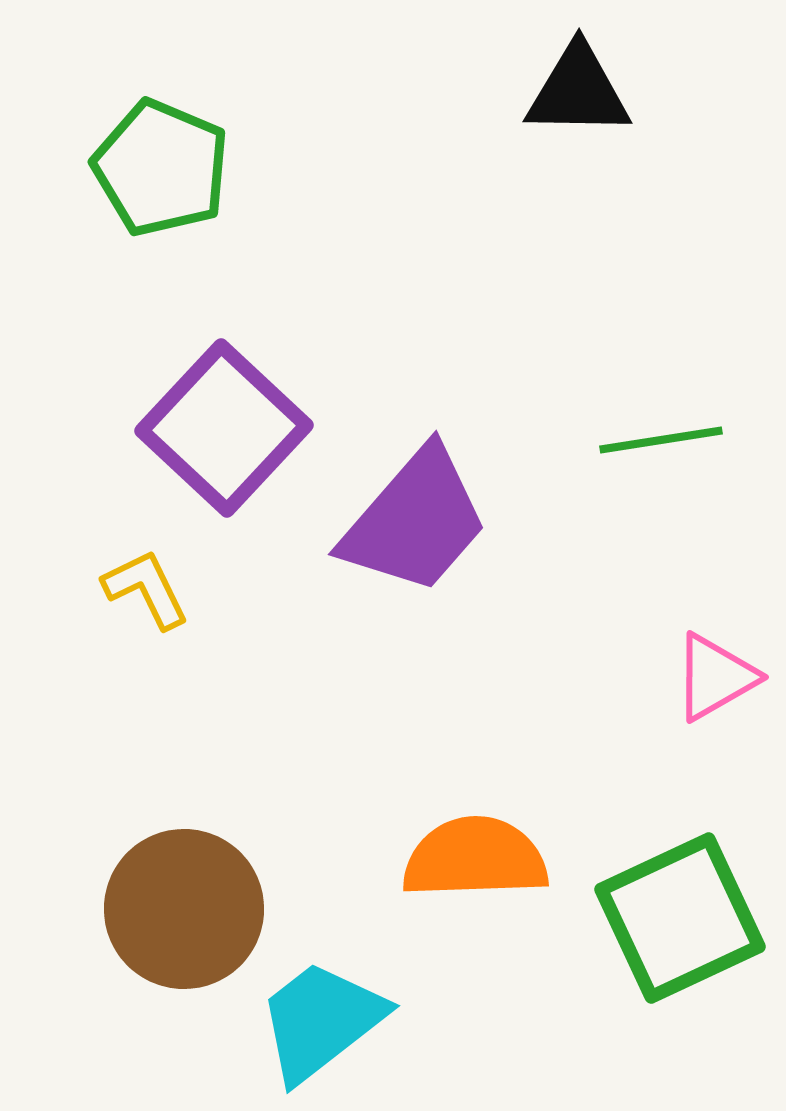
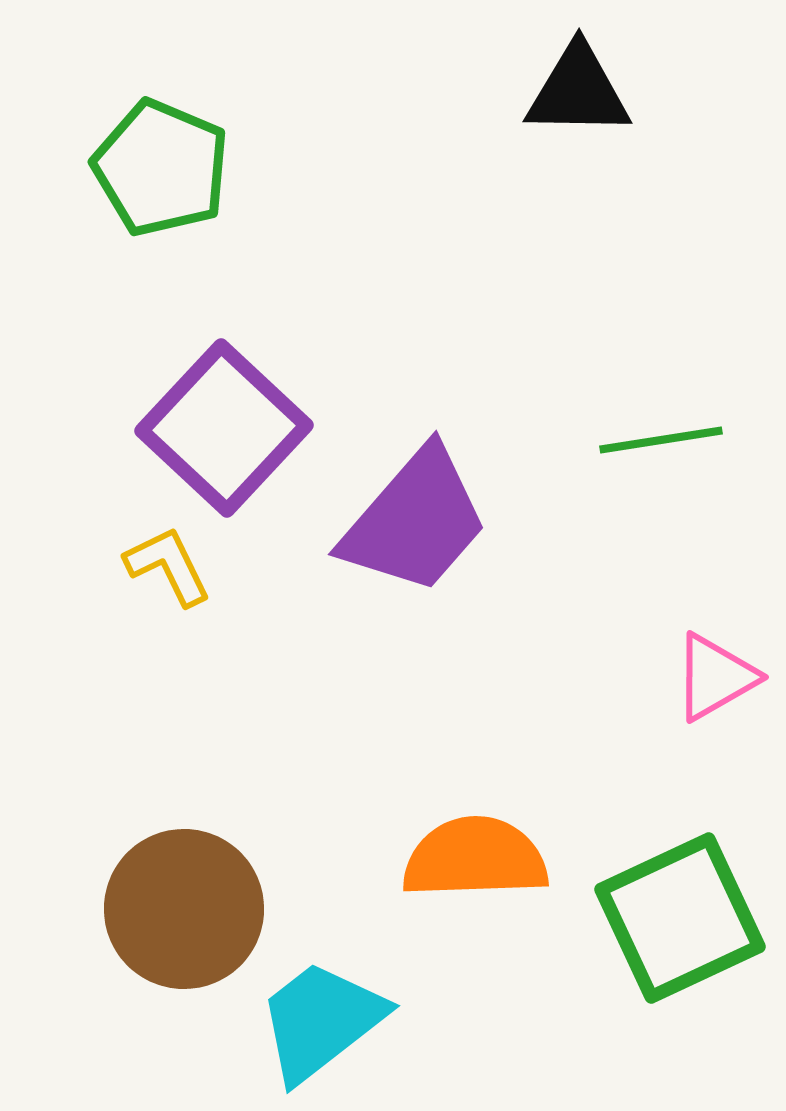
yellow L-shape: moved 22 px right, 23 px up
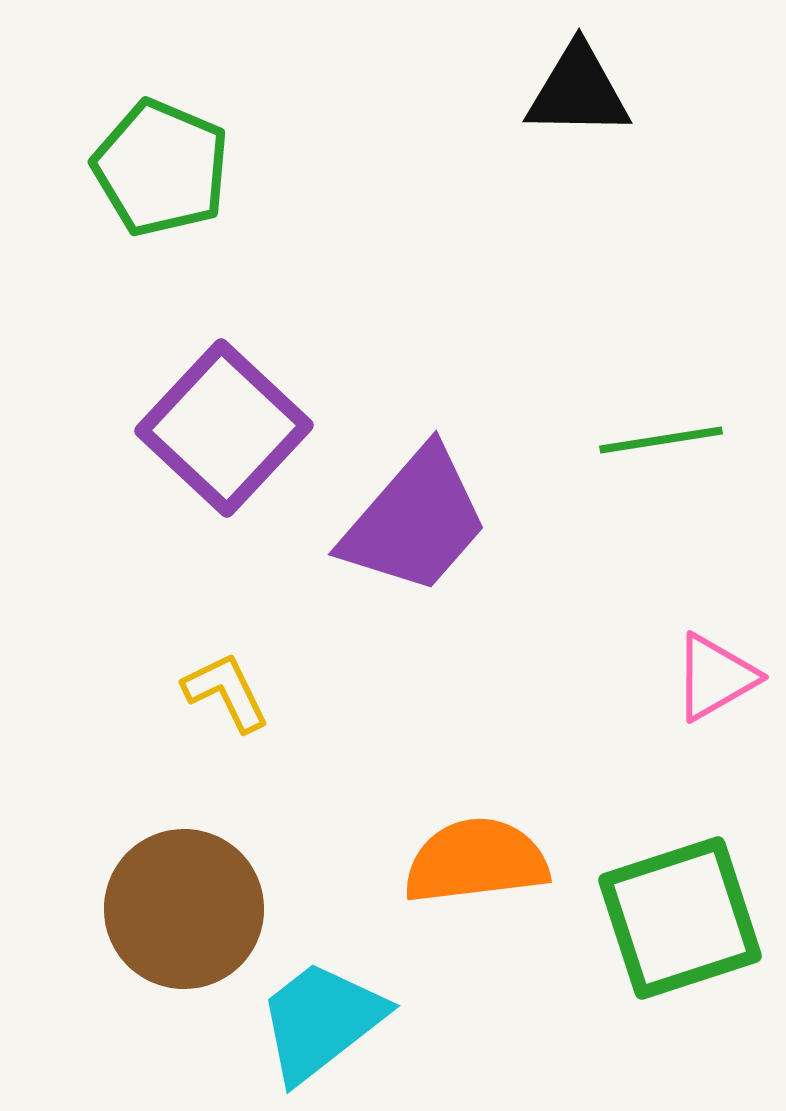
yellow L-shape: moved 58 px right, 126 px down
orange semicircle: moved 1 px right, 3 px down; rotated 5 degrees counterclockwise
green square: rotated 7 degrees clockwise
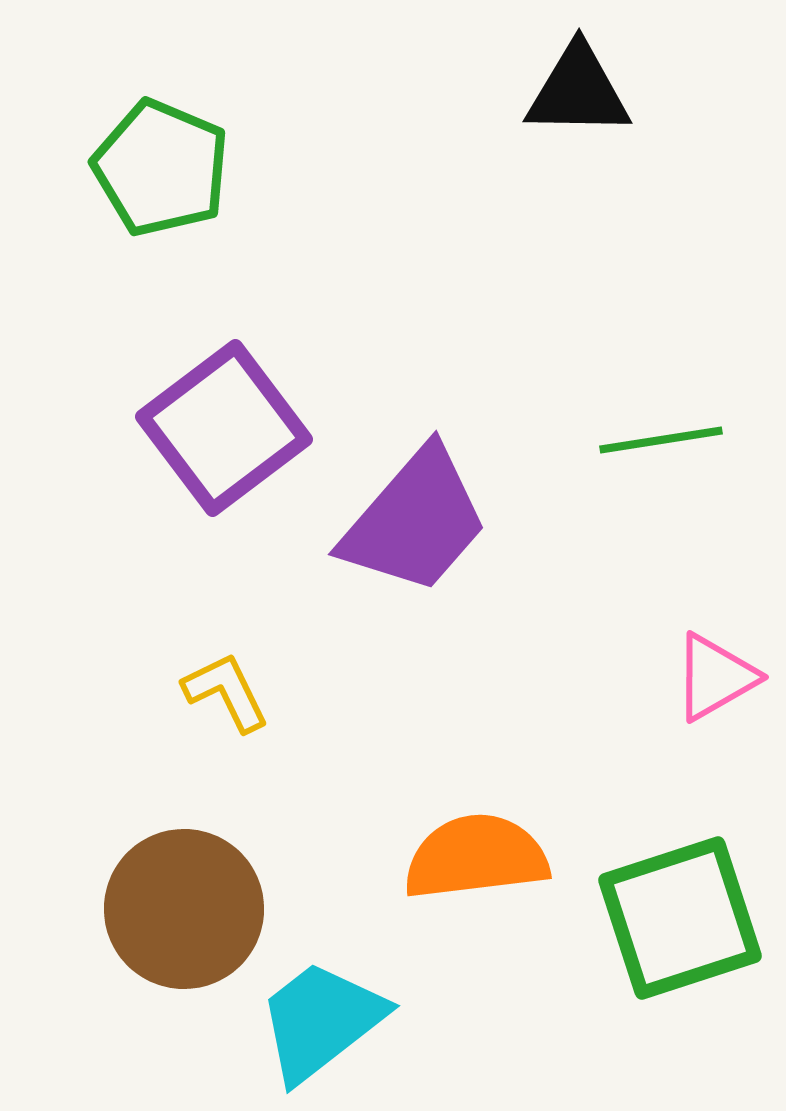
purple square: rotated 10 degrees clockwise
orange semicircle: moved 4 px up
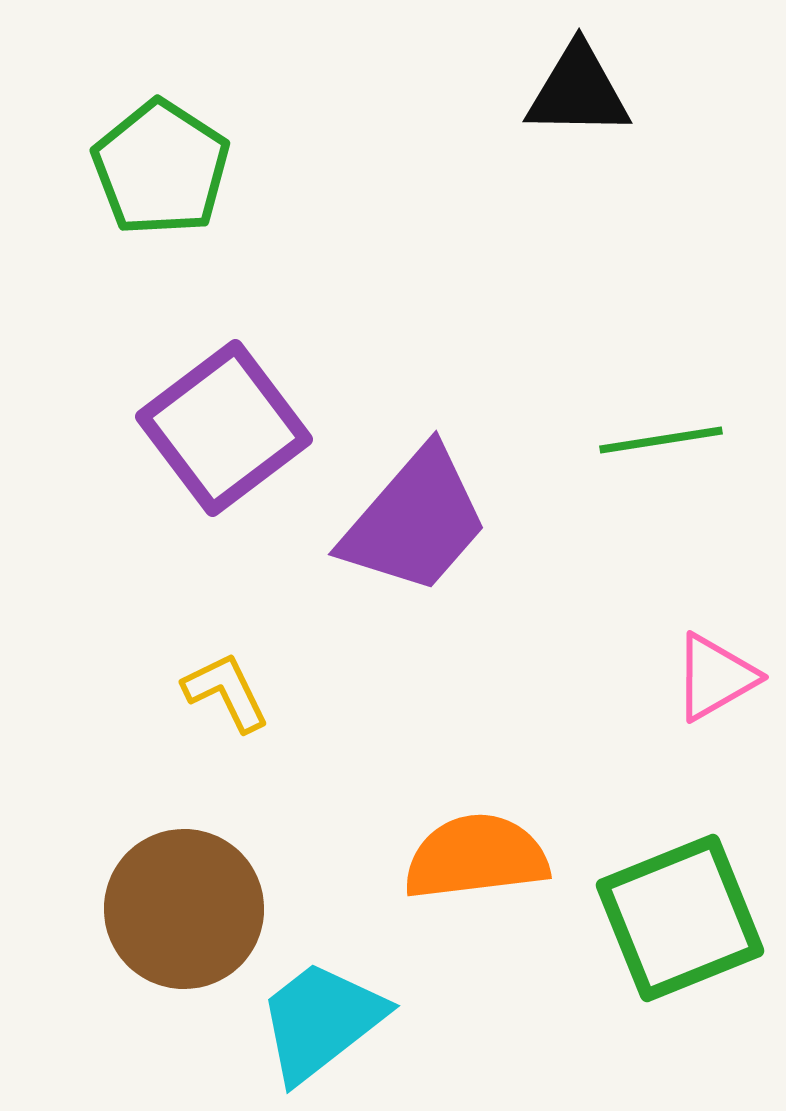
green pentagon: rotated 10 degrees clockwise
green square: rotated 4 degrees counterclockwise
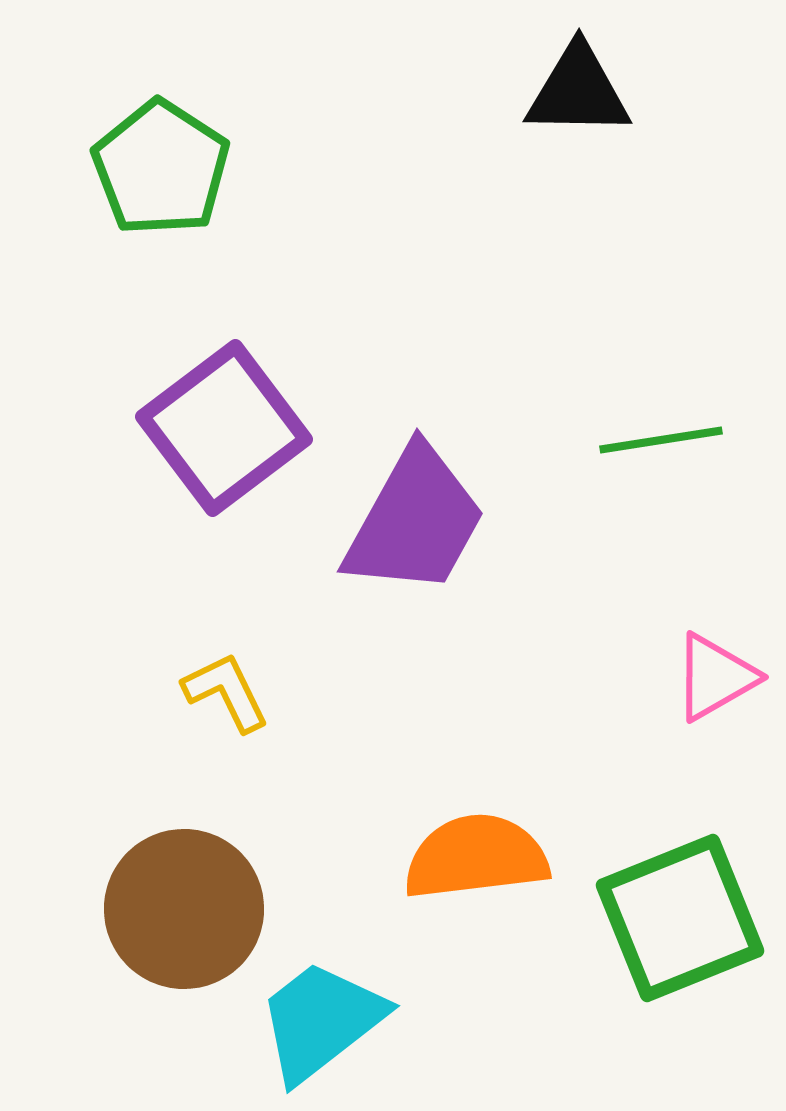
purple trapezoid: rotated 12 degrees counterclockwise
